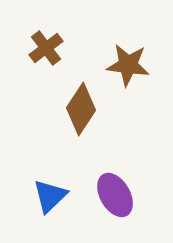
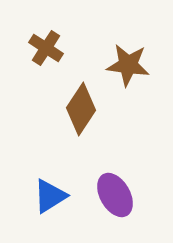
brown cross: rotated 20 degrees counterclockwise
blue triangle: rotated 12 degrees clockwise
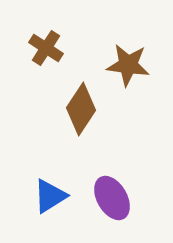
purple ellipse: moved 3 px left, 3 px down
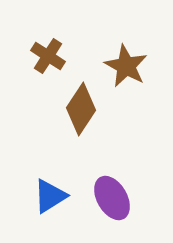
brown cross: moved 2 px right, 8 px down
brown star: moved 2 px left, 1 px down; rotated 21 degrees clockwise
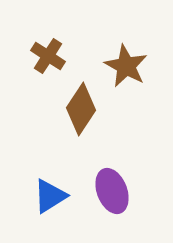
purple ellipse: moved 7 px up; rotated 9 degrees clockwise
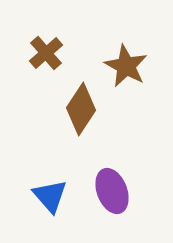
brown cross: moved 2 px left, 3 px up; rotated 16 degrees clockwise
blue triangle: rotated 39 degrees counterclockwise
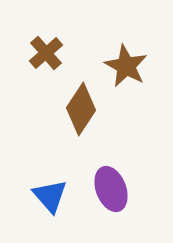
purple ellipse: moved 1 px left, 2 px up
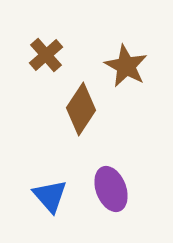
brown cross: moved 2 px down
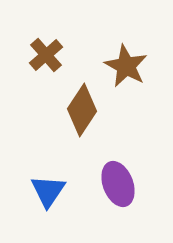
brown diamond: moved 1 px right, 1 px down
purple ellipse: moved 7 px right, 5 px up
blue triangle: moved 2 px left, 5 px up; rotated 15 degrees clockwise
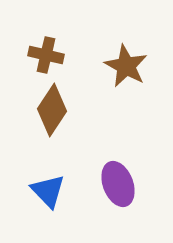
brown cross: rotated 36 degrees counterclockwise
brown diamond: moved 30 px left
blue triangle: rotated 18 degrees counterclockwise
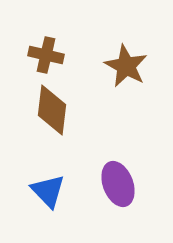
brown diamond: rotated 27 degrees counterclockwise
